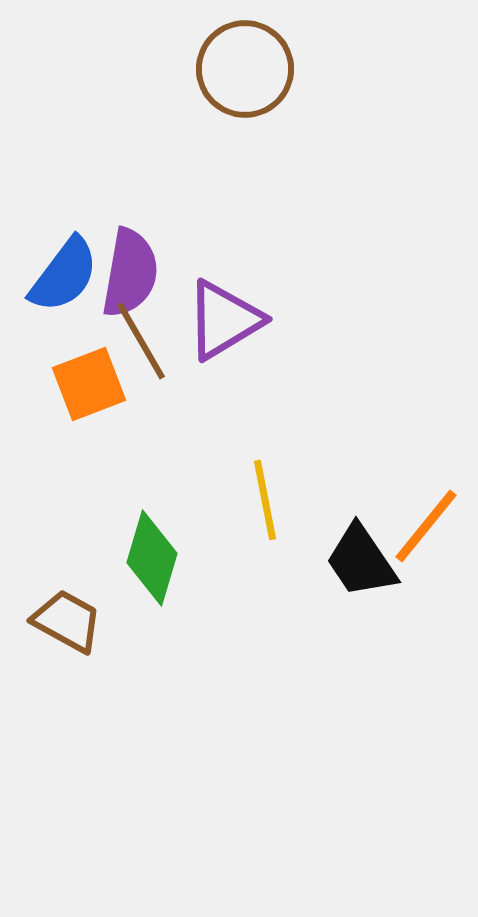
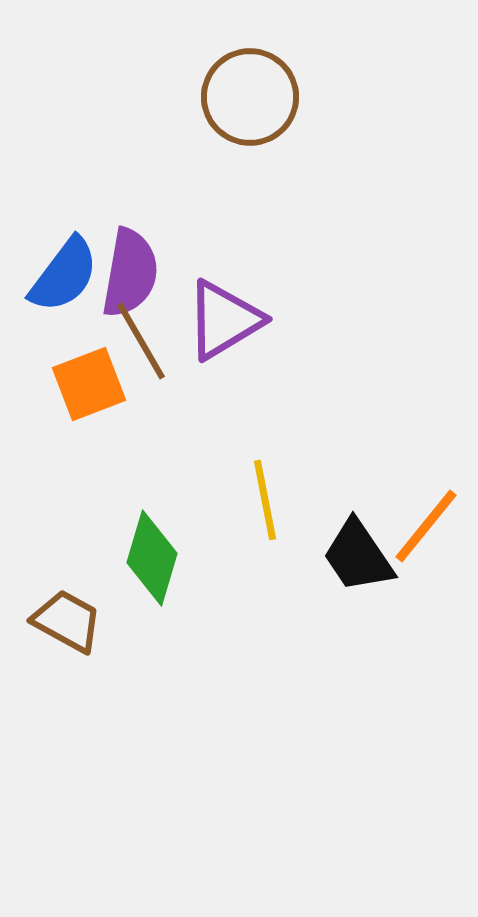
brown circle: moved 5 px right, 28 px down
black trapezoid: moved 3 px left, 5 px up
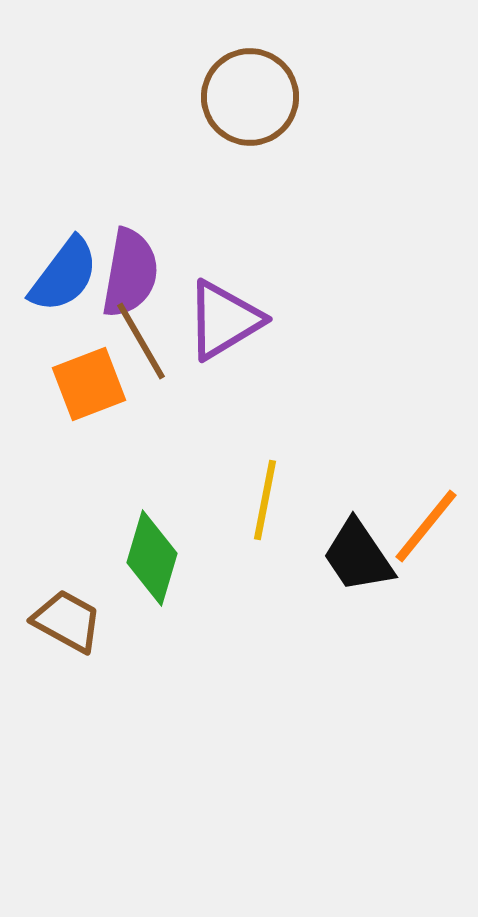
yellow line: rotated 22 degrees clockwise
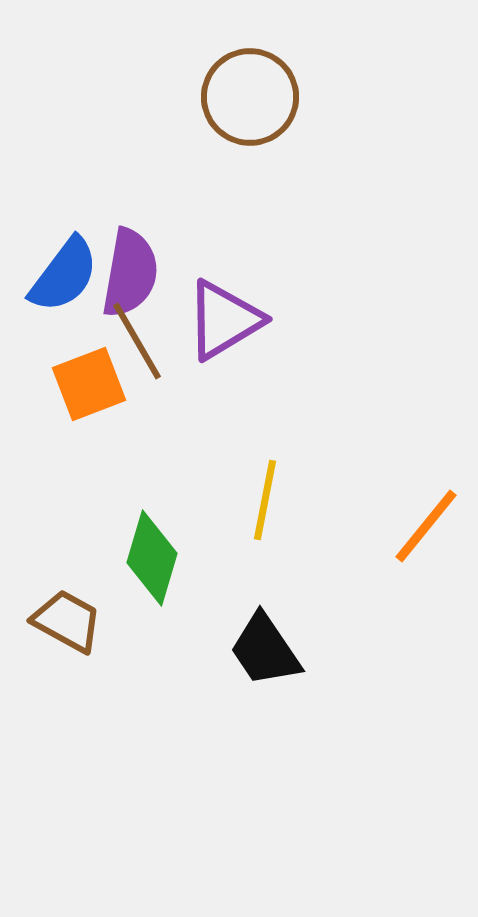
brown line: moved 4 px left
black trapezoid: moved 93 px left, 94 px down
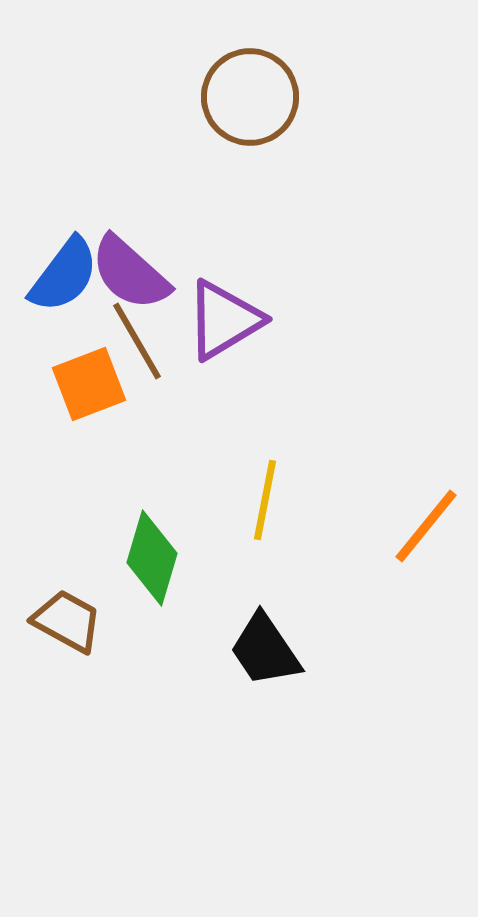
purple semicircle: rotated 122 degrees clockwise
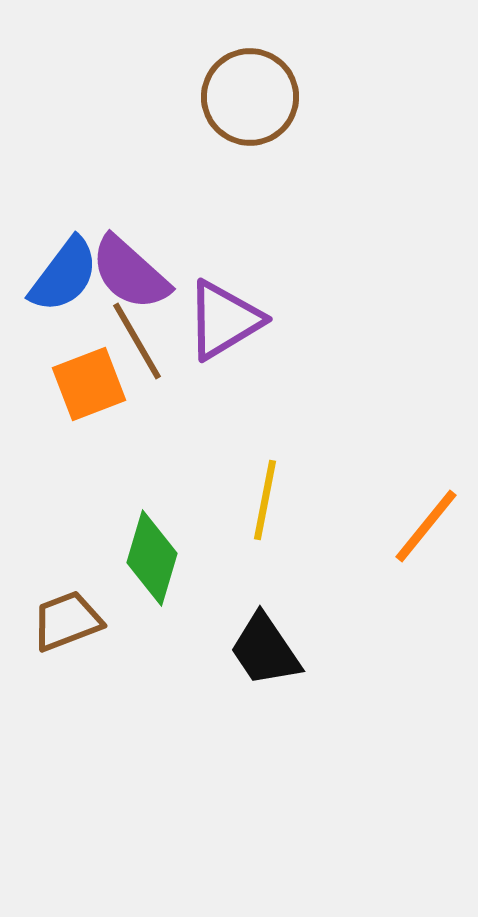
brown trapezoid: rotated 50 degrees counterclockwise
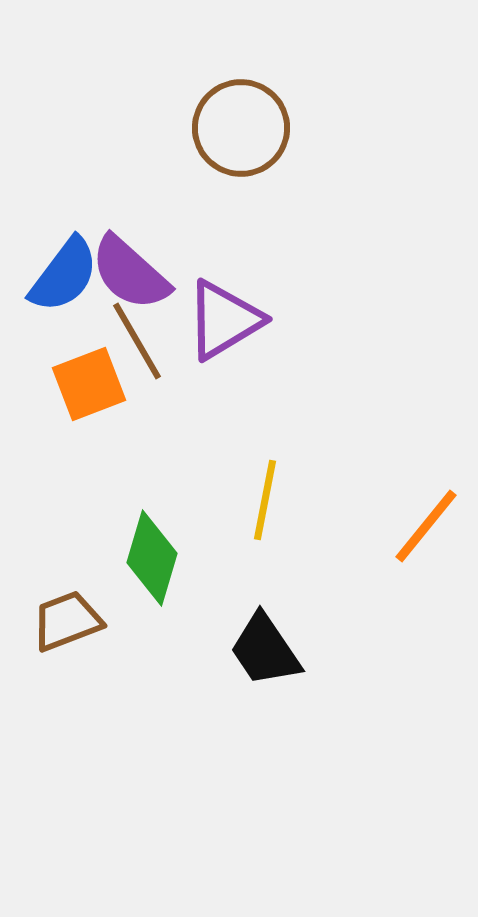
brown circle: moved 9 px left, 31 px down
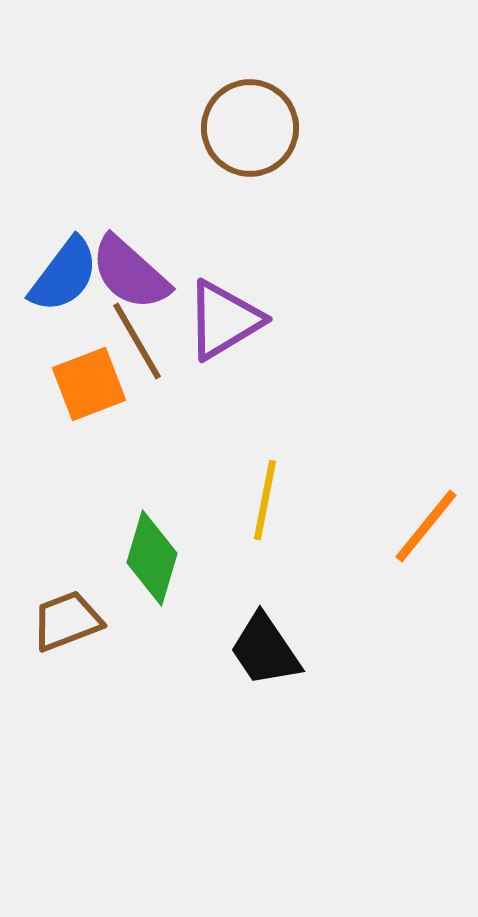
brown circle: moved 9 px right
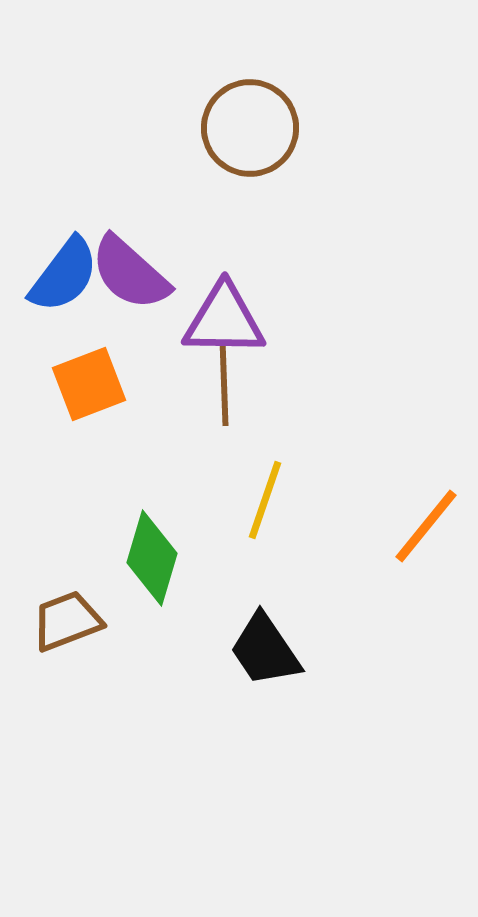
purple triangle: rotated 32 degrees clockwise
brown line: moved 87 px right, 42 px down; rotated 28 degrees clockwise
yellow line: rotated 8 degrees clockwise
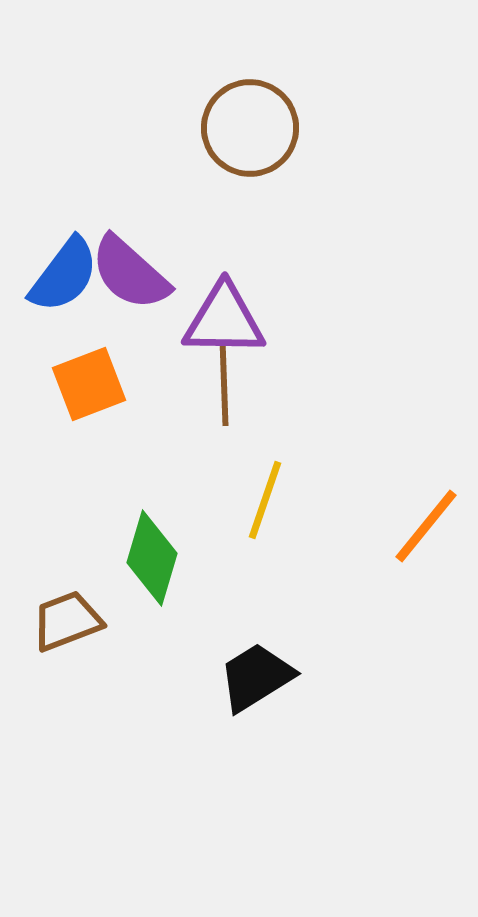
black trapezoid: moved 9 px left, 27 px down; rotated 92 degrees clockwise
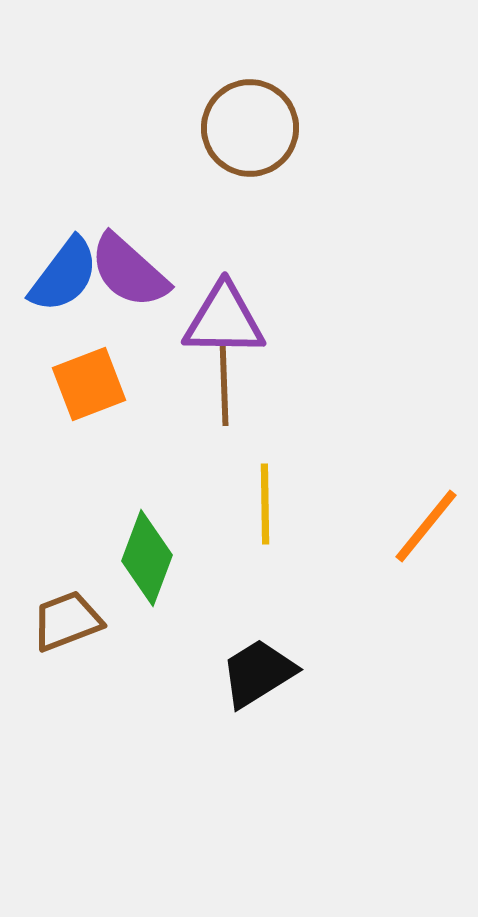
purple semicircle: moved 1 px left, 2 px up
yellow line: moved 4 px down; rotated 20 degrees counterclockwise
green diamond: moved 5 px left; rotated 4 degrees clockwise
black trapezoid: moved 2 px right, 4 px up
